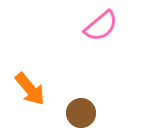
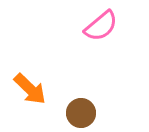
orange arrow: rotated 6 degrees counterclockwise
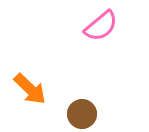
brown circle: moved 1 px right, 1 px down
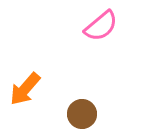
orange arrow: moved 5 px left; rotated 87 degrees clockwise
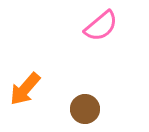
brown circle: moved 3 px right, 5 px up
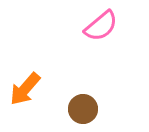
brown circle: moved 2 px left
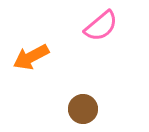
orange arrow: moved 6 px right, 32 px up; rotated 21 degrees clockwise
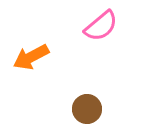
brown circle: moved 4 px right
